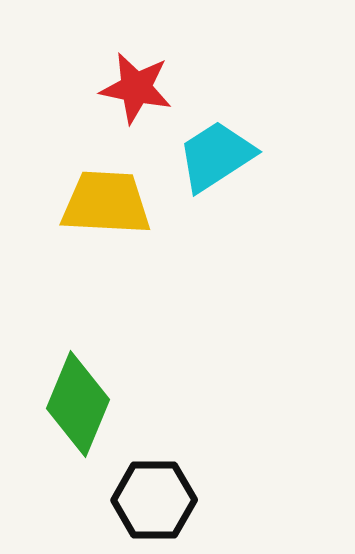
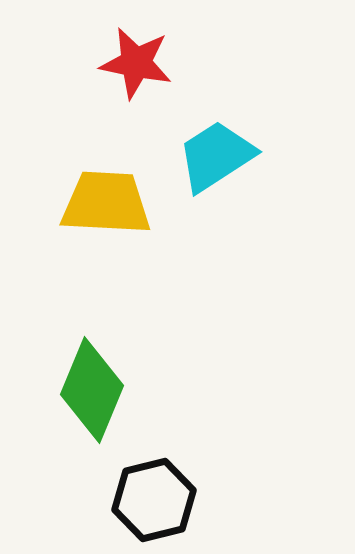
red star: moved 25 px up
green diamond: moved 14 px right, 14 px up
black hexagon: rotated 14 degrees counterclockwise
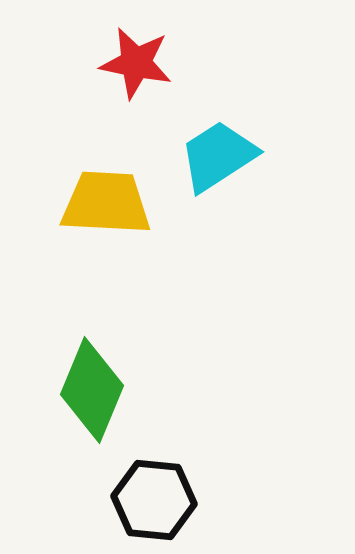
cyan trapezoid: moved 2 px right
black hexagon: rotated 20 degrees clockwise
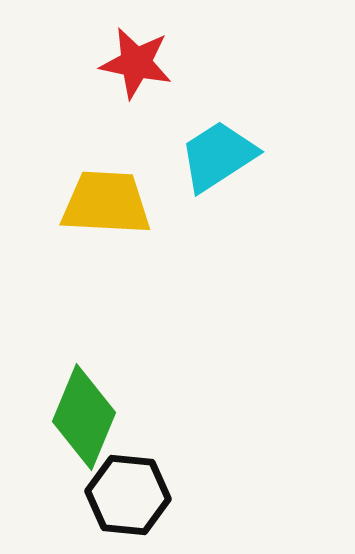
green diamond: moved 8 px left, 27 px down
black hexagon: moved 26 px left, 5 px up
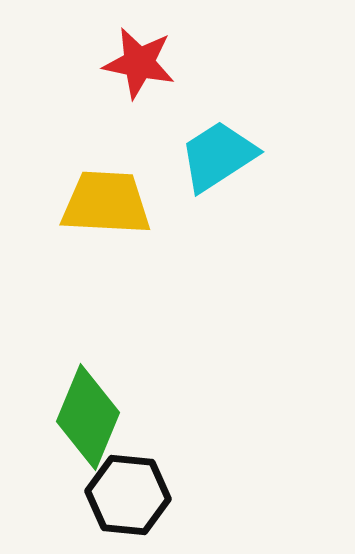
red star: moved 3 px right
green diamond: moved 4 px right
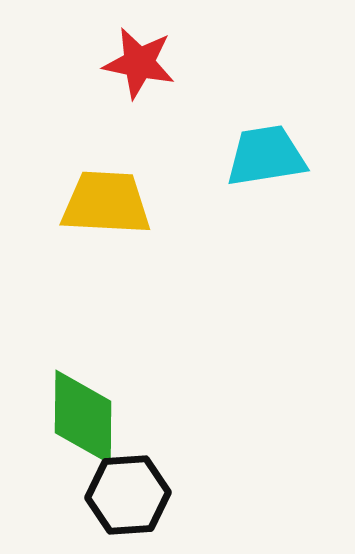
cyan trapezoid: moved 48 px right; rotated 24 degrees clockwise
green diamond: moved 5 px left; rotated 22 degrees counterclockwise
black hexagon: rotated 10 degrees counterclockwise
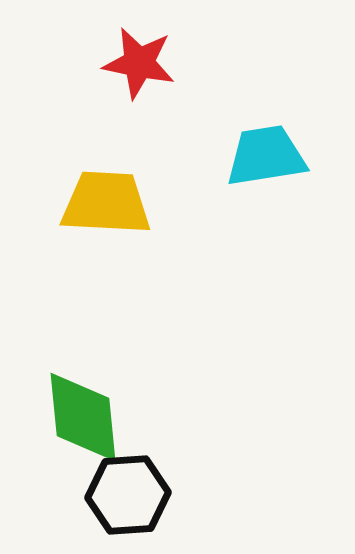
green diamond: rotated 6 degrees counterclockwise
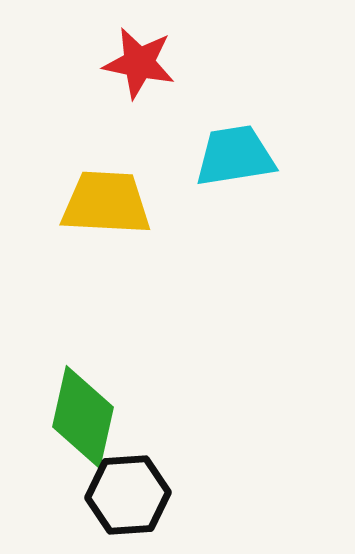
cyan trapezoid: moved 31 px left
green diamond: rotated 18 degrees clockwise
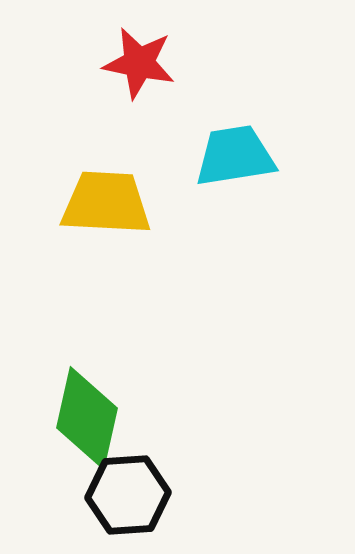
green diamond: moved 4 px right, 1 px down
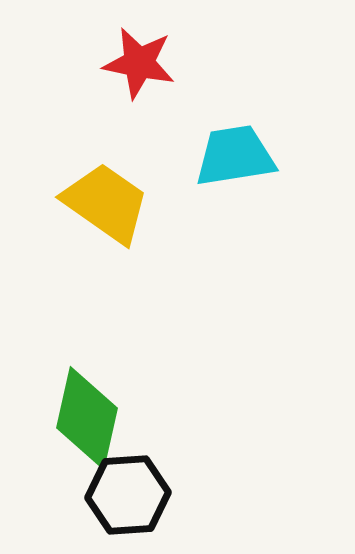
yellow trapezoid: rotated 32 degrees clockwise
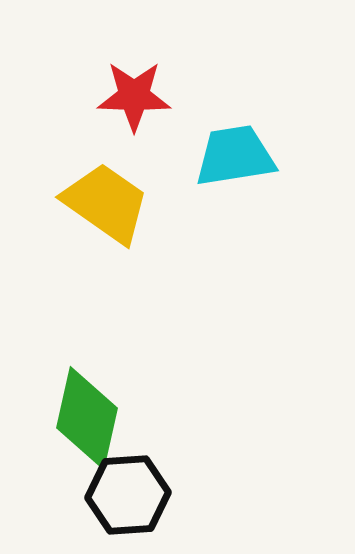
red star: moved 5 px left, 33 px down; rotated 10 degrees counterclockwise
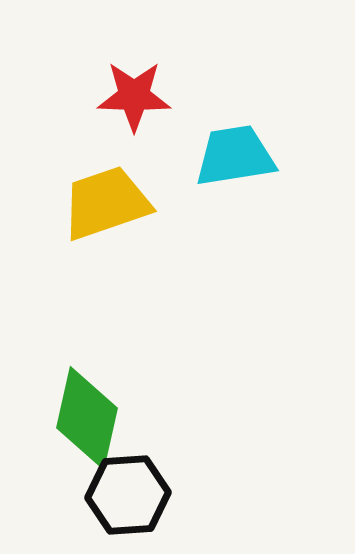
yellow trapezoid: rotated 54 degrees counterclockwise
